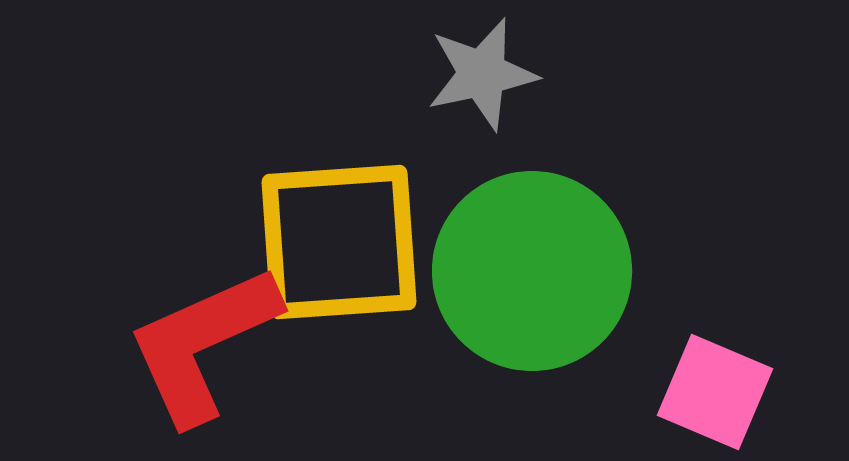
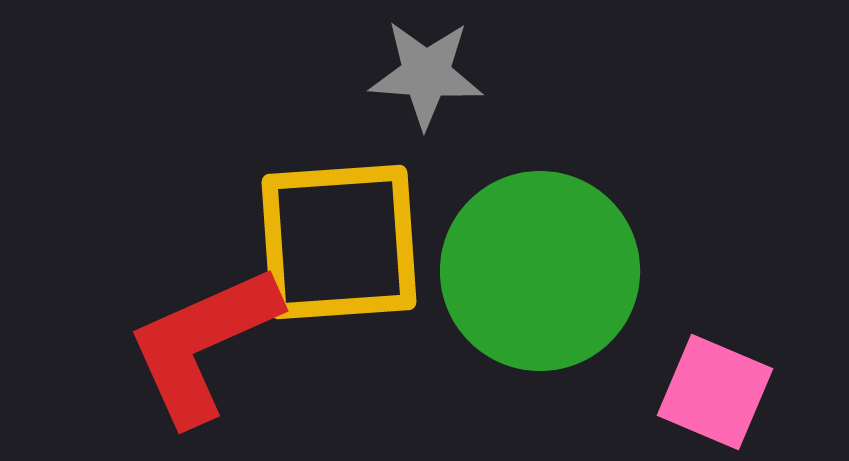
gray star: moved 56 px left; rotated 16 degrees clockwise
green circle: moved 8 px right
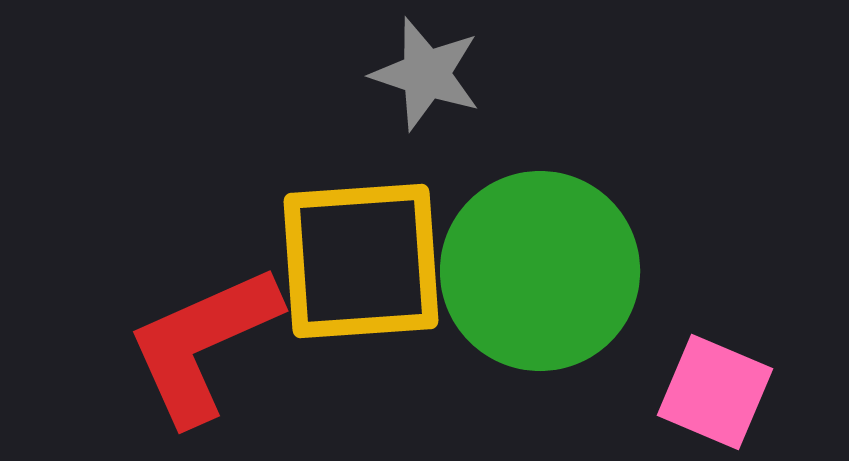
gray star: rotated 14 degrees clockwise
yellow square: moved 22 px right, 19 px down
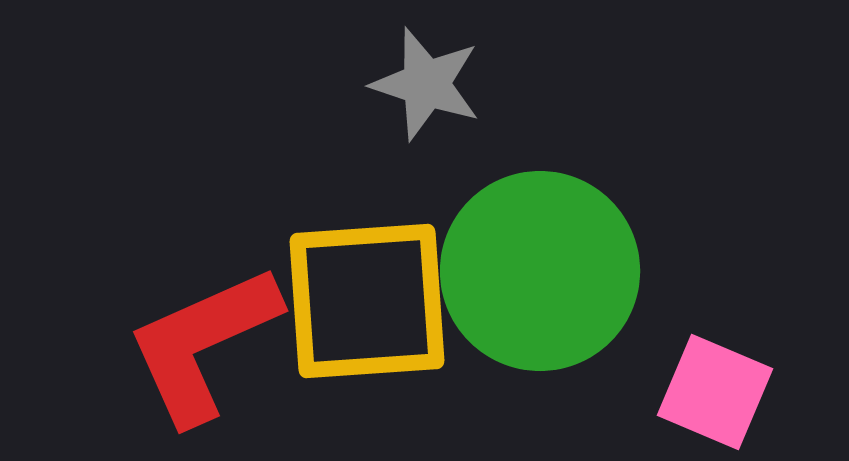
gray star: moved 10 px down
yellow square: moved 6 px right, 40 px down
